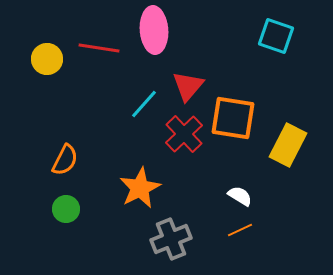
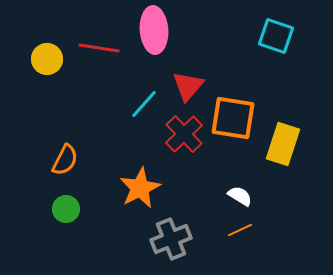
yellow rectangle: moved 5 px left, 1 px up; rotated 9 degrees counterclockwise
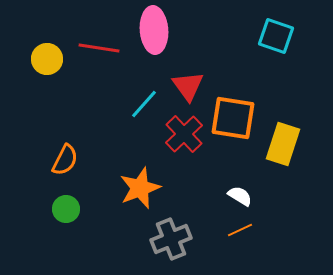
red triangle: rotated 16 degrees counterclockwise
orange star: rotated 6 degrees clockwise
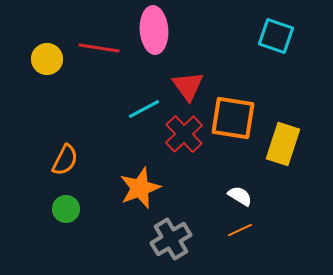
cyan line: moved 5 px down; rotated 20 degrees clockwise
gray cross: rotated 9 degrees counterclockwise
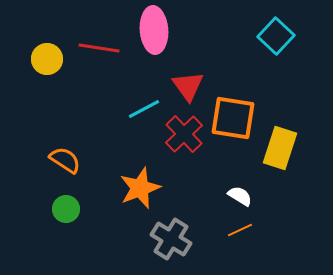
cyan square: rotated 24 degrees clockwise
yellow rectangle: moved 3 px left, 4 px down
orange semicircle: rotated 84 degrees counterclockwise
gray cross: rotated 27 degrees counterclockwise
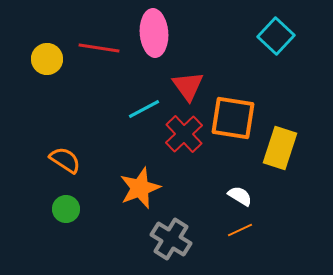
pink ellipse: moved 3 px down
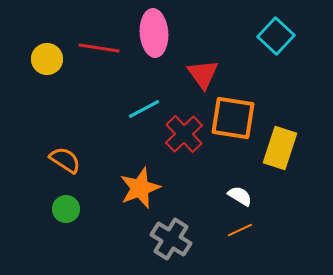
red triangle: moved 15 px right, 12 px up
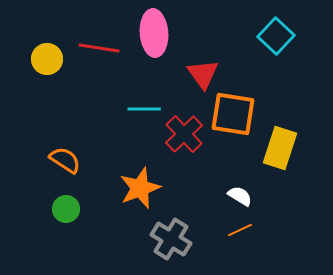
cyan line: rotated 28 degrees clockwise
orange square: moved 4 px up
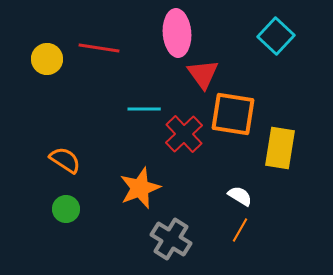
pink ellipse: moved 23 px right
yellow rectangle: rotated 9 degrees counterclockwise
orange line: rotated 35 degrees counterclockwise
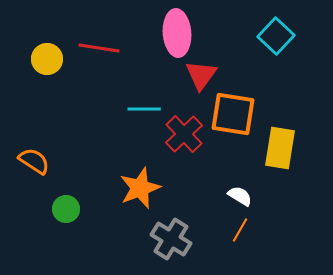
red triangle: moved 2 px left, 1 px down; rotated 12 degrees clockwise
orange semicircle: moved 31 px left, 1 px down
